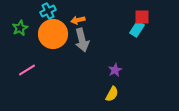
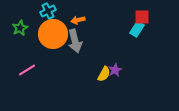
gray arrow: moved 7 px left, 1 px down
yellow semicircle: moved 8 px left, 20 px up
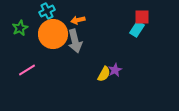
cyan cross: moved 1 px left
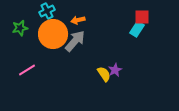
green star: rotated 14 degrees clockwise
gray arrow: rotated 125 degrees counterclockwise
yellow semicircle: rotated 63 degrees counterclockwise
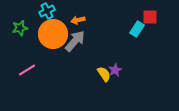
red square: moved 8 px right
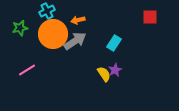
cyan rectangle: moved 23 px left, 14 px down
gray arrow: rotated 15 degrees clockwise
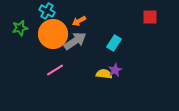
cyan cross: rotated 35 degrees counterclockwise
orange arrow: moved 1 px right, 1 px down; rotated 16 degrees counterclockwise
pink line: moved 28 px right
yellow semicircle: rotated 49 degrees counterclockwise
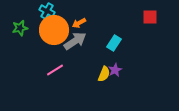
orange arrow: moved 2 px down
orange circle: moved 1 px right, 4 px up
yellow semicircle: rotated 105 degrees clockwise
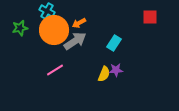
purple star: moved 1 px right; rotated 24 degrees clockwise
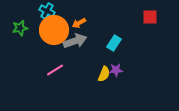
gray arrow: rotated 15 degrees clockwise
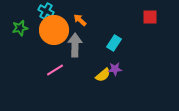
cyan cross: moved 1 px left
orange arrow: moved 1 px right, 3 px up; rotated 72 degrees clockwise
gray arrow: moved 4 px down; rotated 70 degrees counterclockwise
purple star: moved 1 px left, 1 px up
yellow semicircle: moved 1 px left, 1 px down; rotated 28 degrees clockwise
